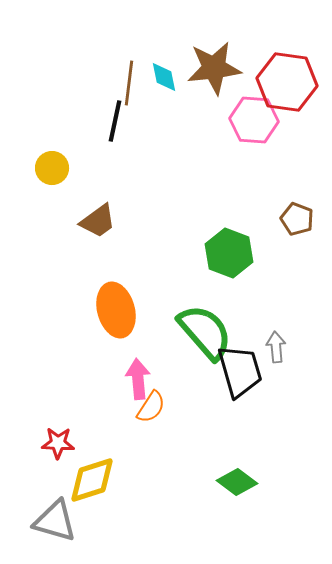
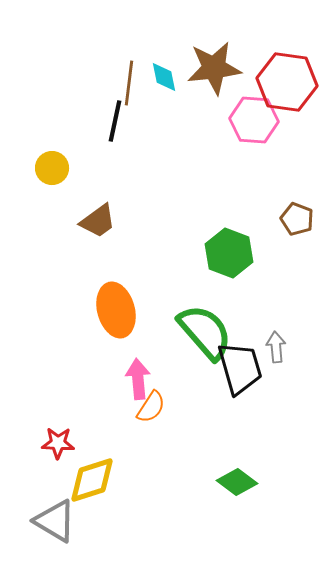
black trapezoid: moved 3 px up
gray triangle: rotated 15 degrees clockwise
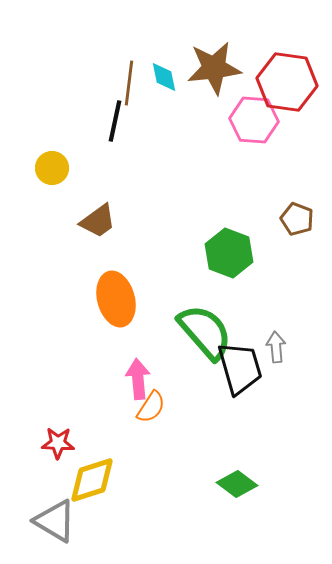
orange ellipse: moved 11 px up
green diamond: moved 2 px down
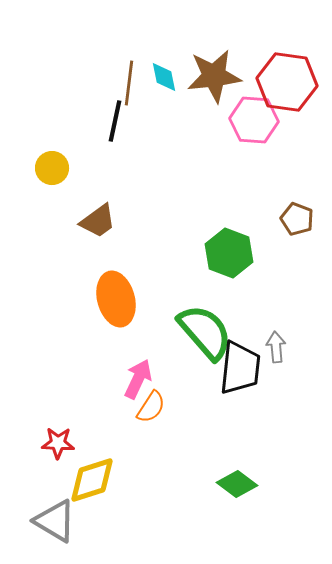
brown star: moved 8 px down
black trapezoid: rotated 22 degrees clockwise
pink arrow: rotated 30 degrees clockwise
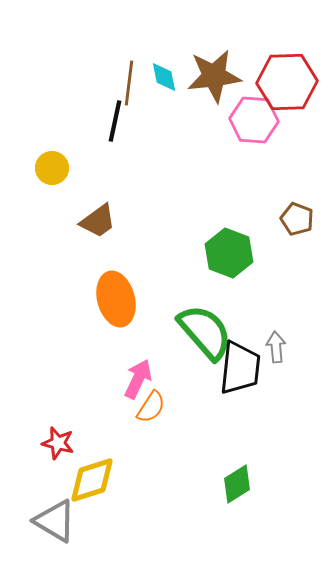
red hexagon: rotated 10 degrees counterclockwise
red star: rotated 12 degrees clockwise
green diamond: rotated 69 degrees counterclockwise
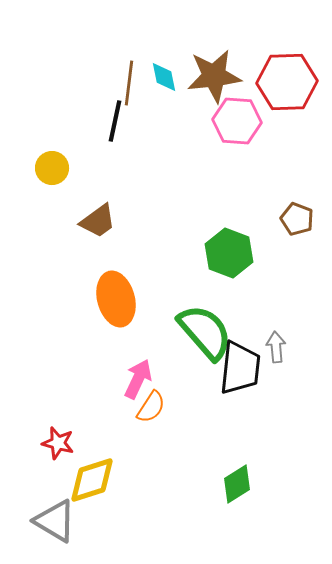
pink hexagon: moved 17 px left, 1 px down
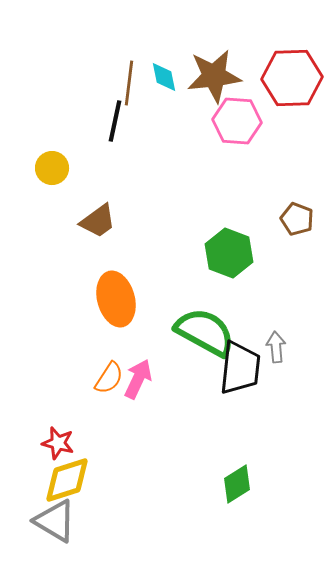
red hexagon: moved 5 px right, 4 px up
green semicircle: rotated 20 degrees counterclockwise
orange semicircle: moved 42 px left, 29 px up
yellow diamond: moved 25 px left
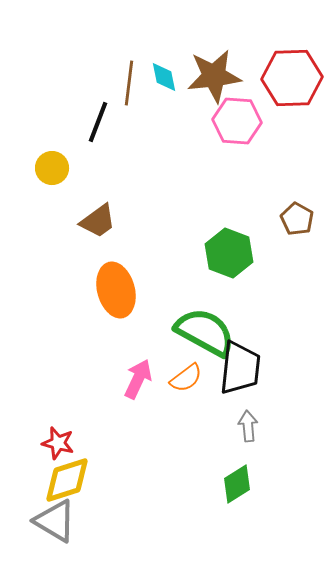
black line: moved 17 px left, 1 px down; rotated 9 degrees clockwise
brown pentagon: rotated 8 degrees clockwise
orange ellipse: moved 9 px up
gray arrow: moved 28 px left, 79 px down
orange semicircle: moved 77 px right; rotated 20 degrees clockwise
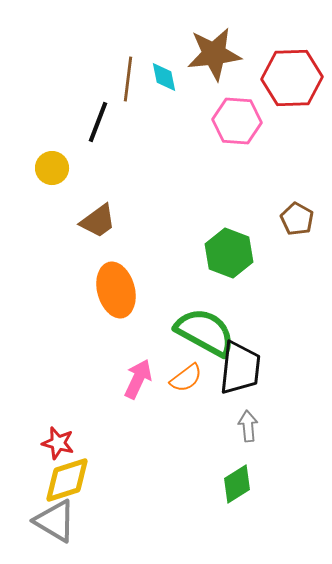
brown star: moved 22 px up
brown line: moved 1 px left, 4 px up
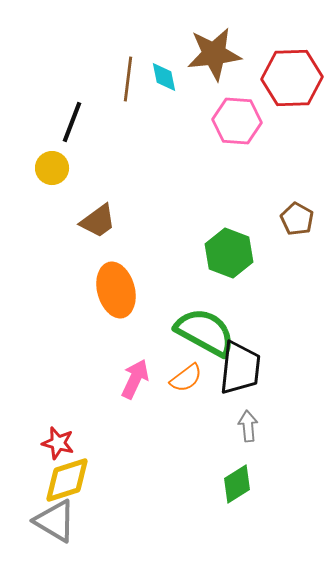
black line: moved 26 px left
pink arrow: moved 3 px left
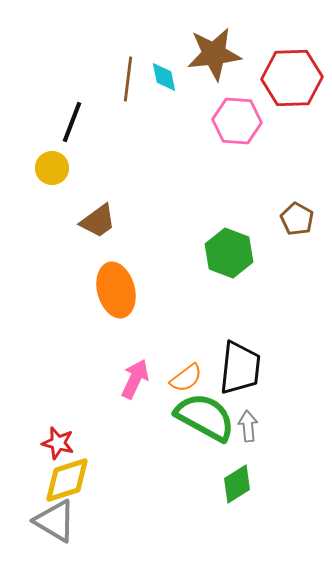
green semicircle: moved 85 px down
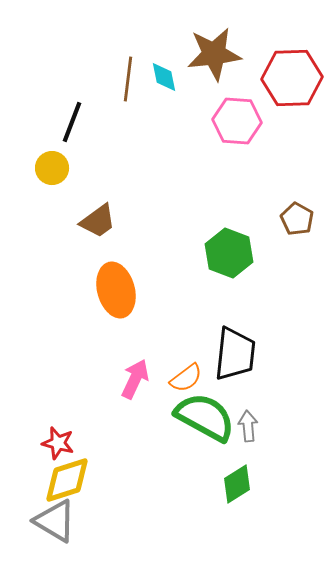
black trapezoid: moved 5 px left, 14 px up
